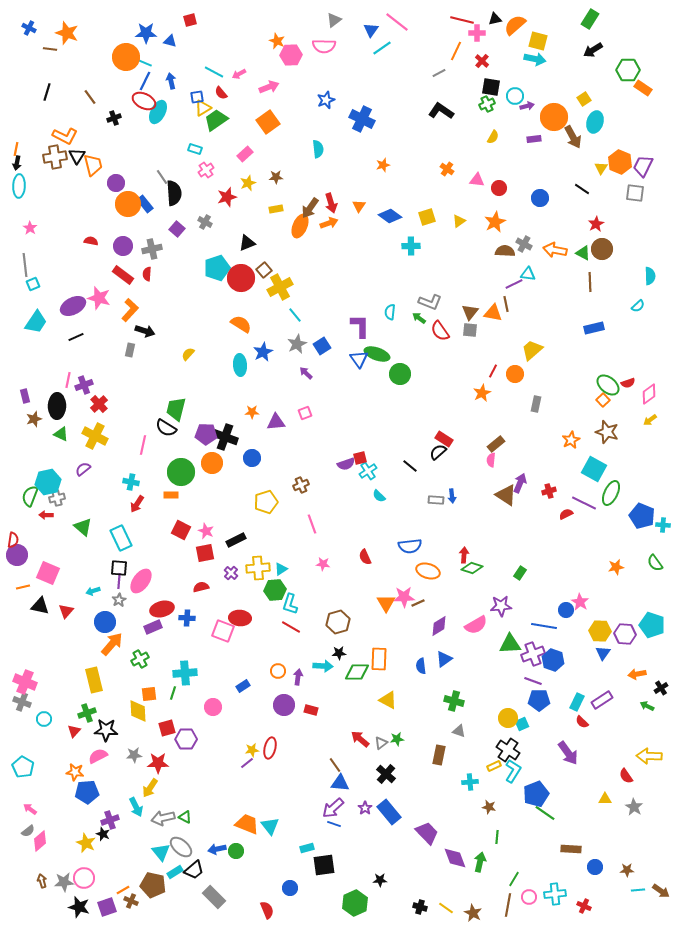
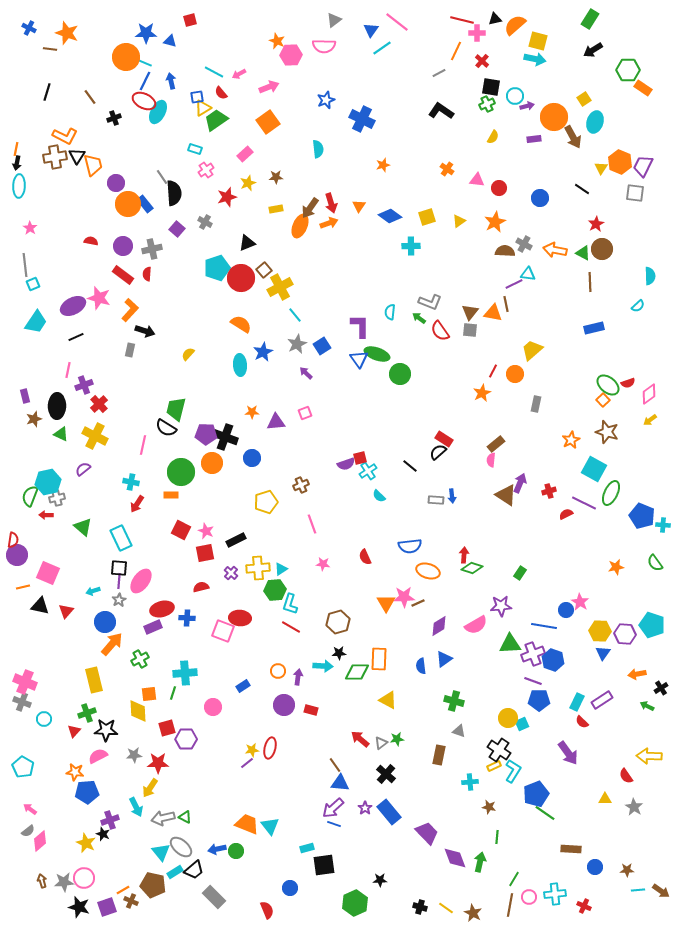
pink line at (68, 380): moved 10 px up
black cross at (508, 750): moved 9 px left
brown line at (508, 905): moved 2 px right
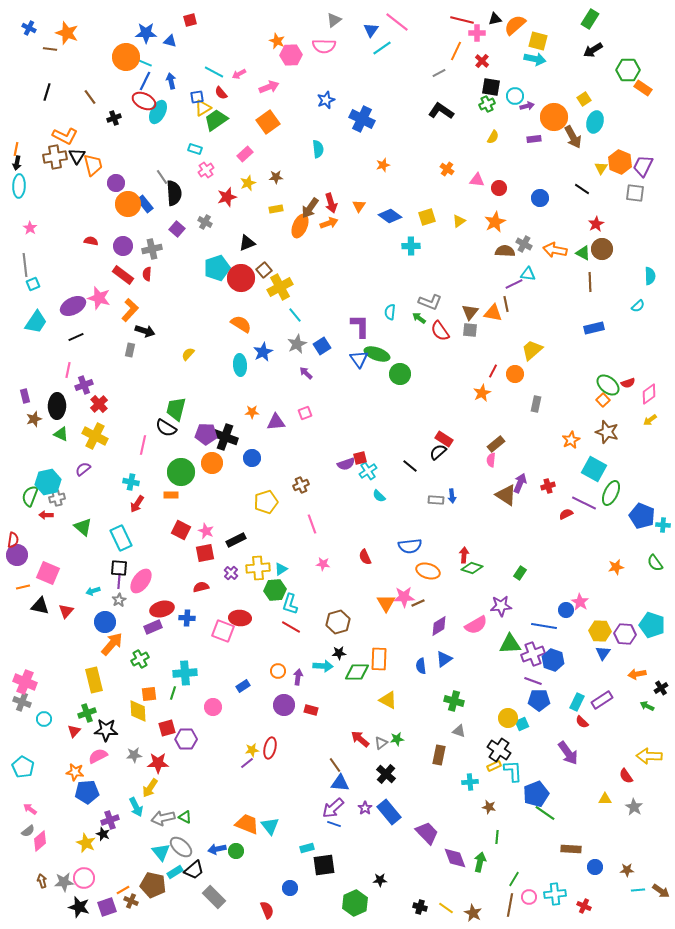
red cross at (549, 491): moved 1 px left, 5 px up
cyan L-shape at (513, 771): rotated 35 degrees counterclockwise
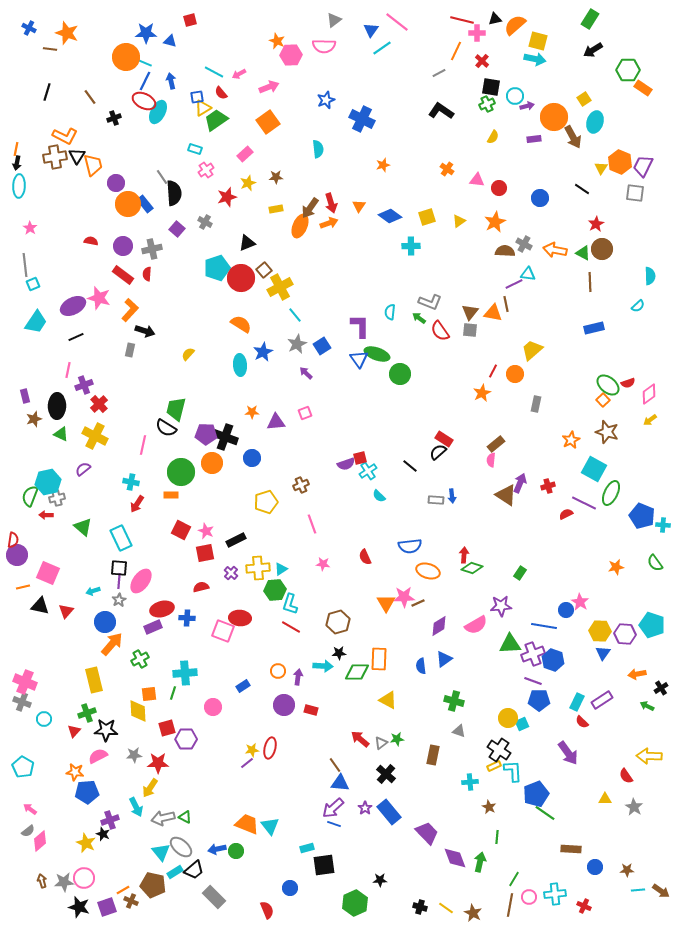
brown rectangle at (439, 755): moved 6 px left
brown star at (489, 807): rotated 16 degrees clockwise
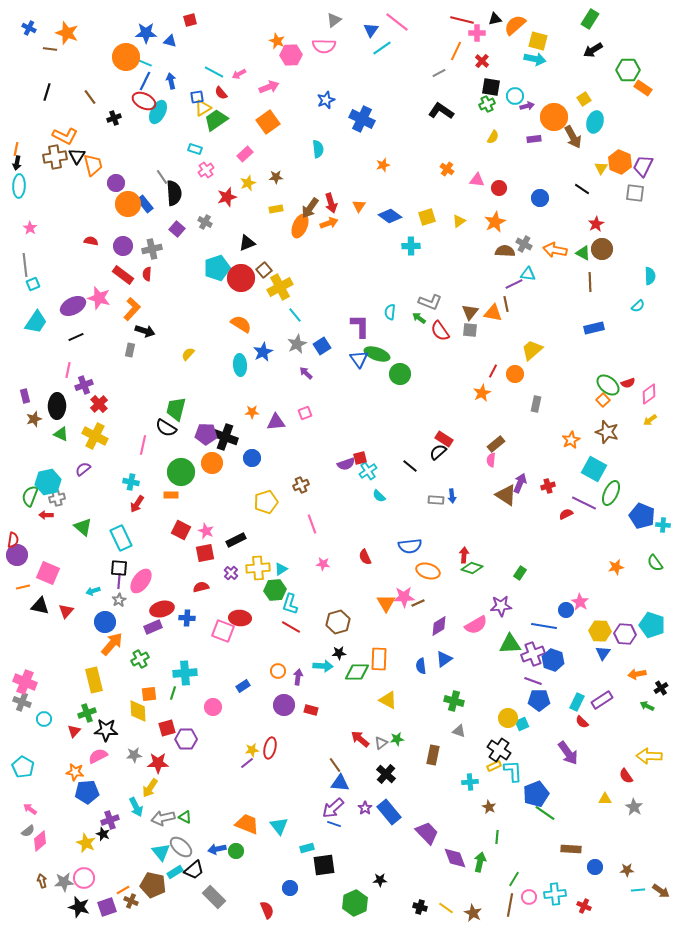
orange L-shape at (130, 310): moved 2 px right, 1 px up
cyan triangle at (270, 826): moved 9 px right
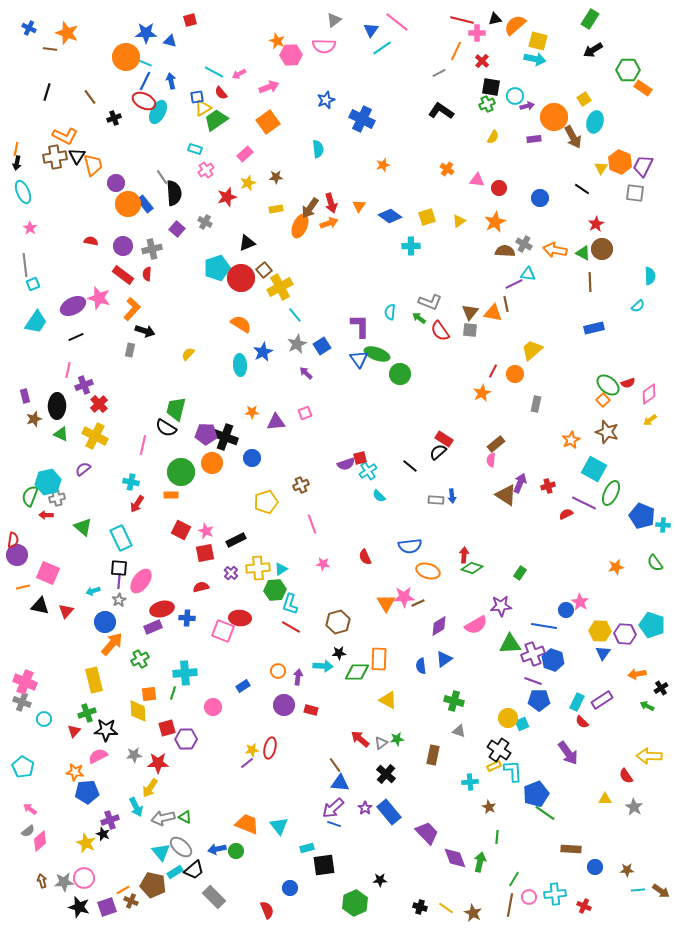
cyan ellipse at (19, 186): moved 4 px right, 6 px down; rotated 25 degrees counterclockwise
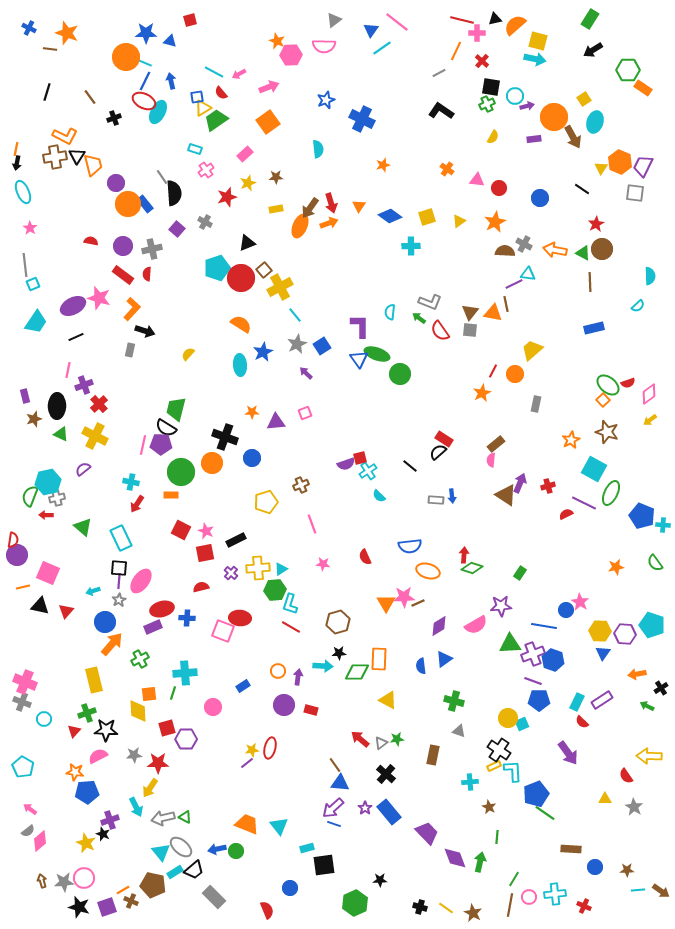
purple pentagon at (206, 434): moved 45 px left, 10 px down
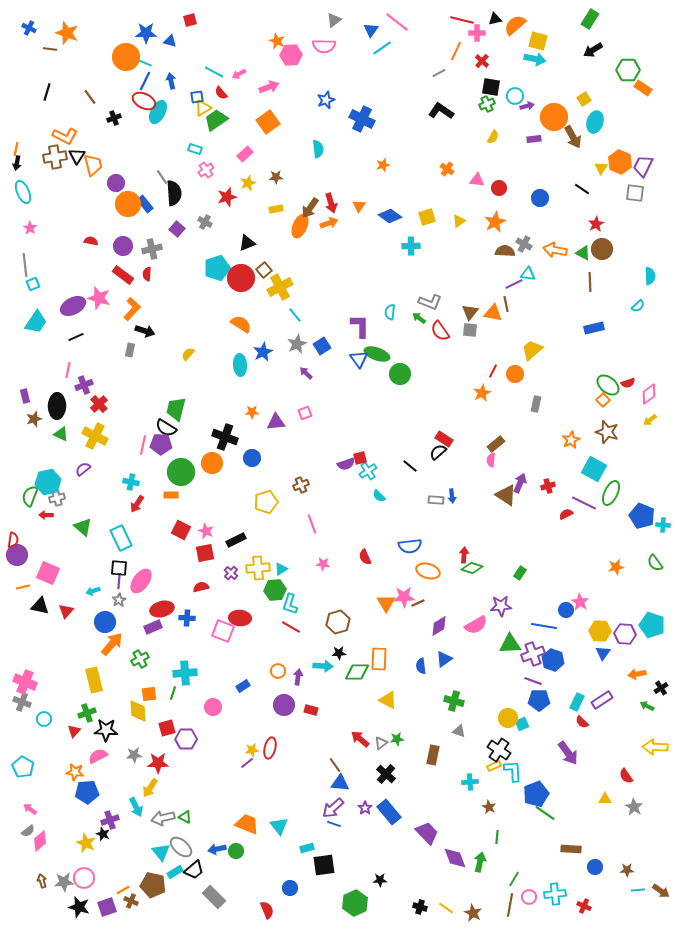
yellow arrow at (649, 756): moved 6 px right, 9 px up
